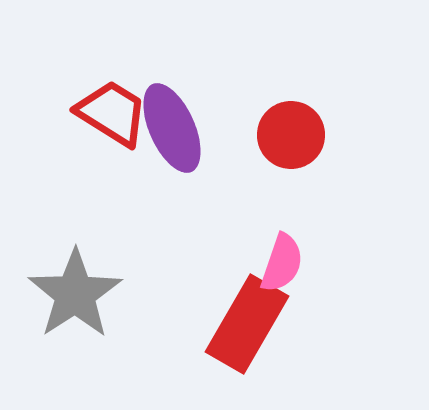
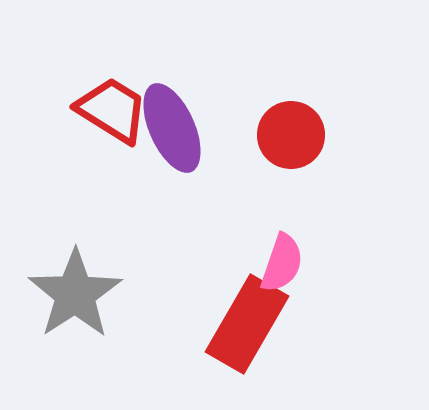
red trapezoid: moved 3 px up
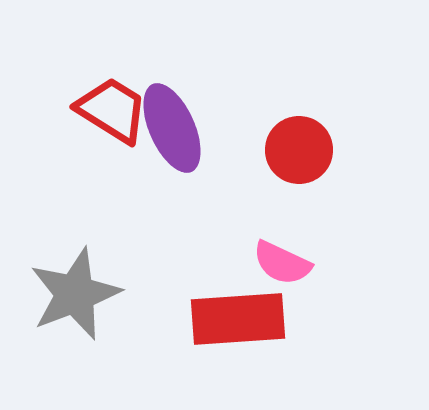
red circle: moved 8 px right, 15 px down
pink semicircle: rotated 96 degrees clockwise
gray star: rotated 12 degrees clockwise
red rectangle: moved 9 px left, 5 px up; rotated 56 degrees clockwise
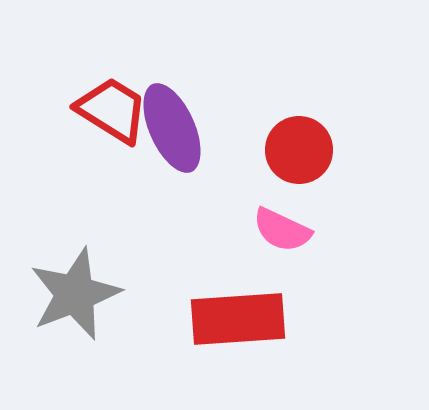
pink semicircle: moved 33 px up
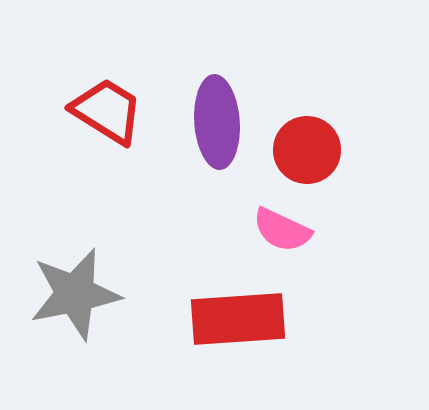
red trapezoid: moved 5 px left, 1 px down
purple ellipse: moved 45 px right, 6 px up; rotated 20 degrees clockwise
red circle: moved 8 px right
gray star: rotated 10 degrees clockwise
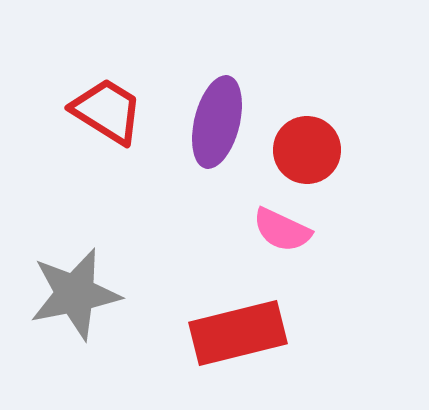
purple ellipse: rotated 18 degrees clockwise
red rectangle: moved 14 px down; rotated 10 degrees counterclockwise
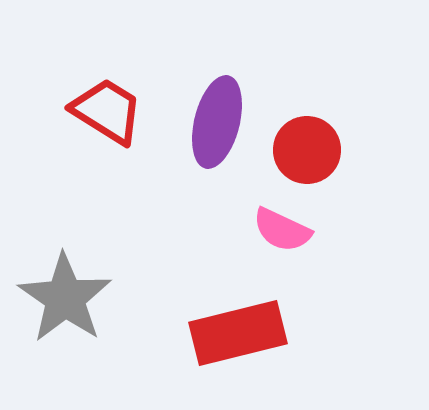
gray star: moved 10 px left, 4 px down; rotated 26 degrees counterclockwise
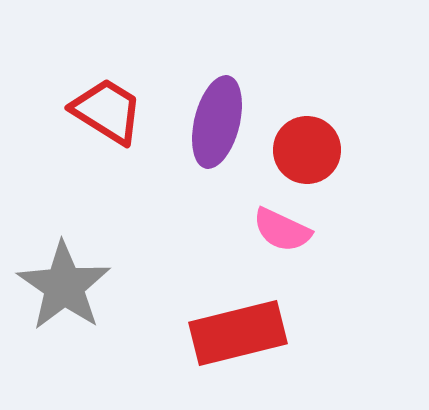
gray star: moved 1 px left, 12 px up
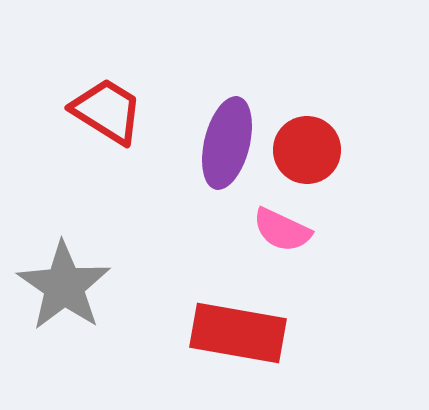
purple ellipse: moved 10 px right, 21 px down
red rectangle: rotated 24 degrees clockwise
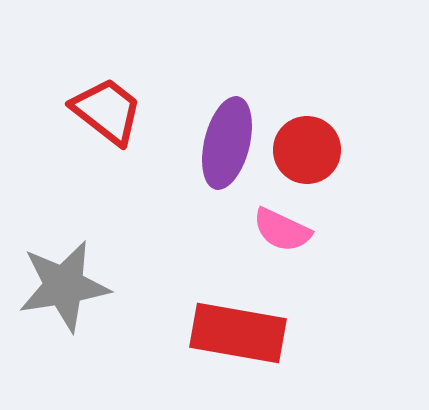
red trapezoid: rotated 6 degrees clockwise
gray star: rotated 28 degrees clockwise
